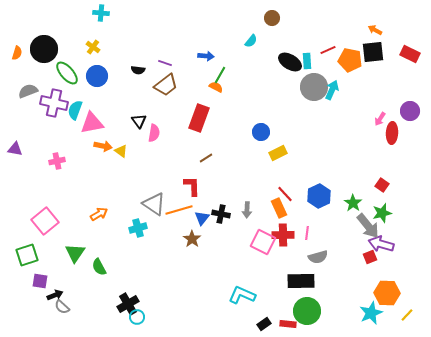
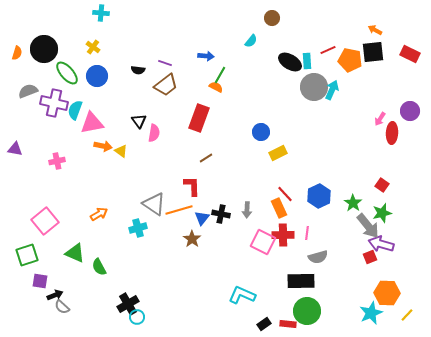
green triangle at (75, 253): rotated 40 degrees counterclockwise
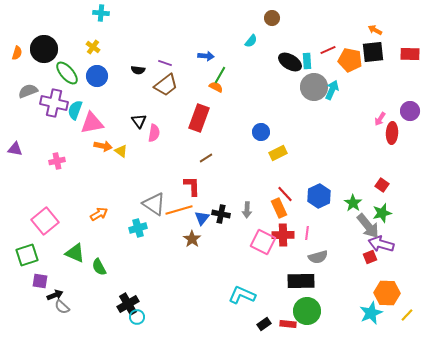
red rectangle at (410, 54): rotated 24 degrees counterclockwise
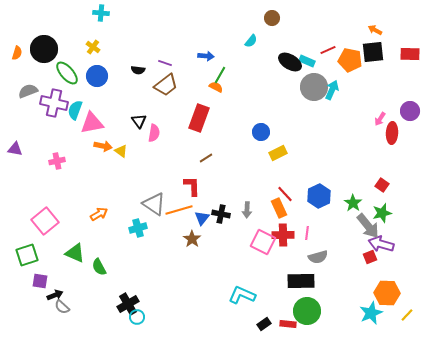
cyan rectangle at (307, 61): rotated 63 degrees counterclockwise
